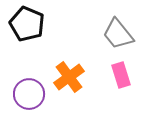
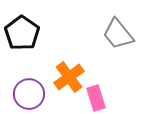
black pentagon: moved 5 px left, 9 px down; rotated 12 degrees clockwise
pink rectangle: moved 25 px left, 23 px down
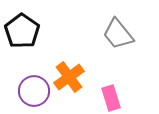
black pentagon: moved 2 px up
purple circle: moved 5 px right, 3 px up
pink rectangle: moved 15 px right
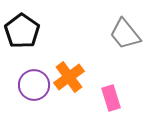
gray trapezoid: moved 7 px right
purple circle: moved 6 px up
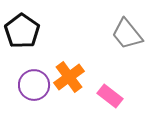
gray trapezoid: moved 2 px right
pink rectangle: moved 1 px left, 2 px up; rotated 35 degrees counterclockwise
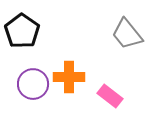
orange cross: rotated 36 degrees clockwise
purple circle: moved 1 px left, 1 px up
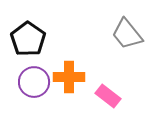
black pentagon: moved 6 px right, 8 px down
purple circle: moved 1 px right, 2 px up
pink rectangle: moved 2 px left
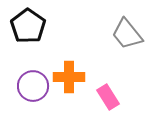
black pentagon: moved 13 px up
purple circle: moved 1 px left, 4 px down
pink rectangle: moved 1 px down; rotated 20 degrees clockwise
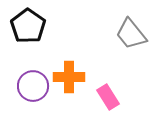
gray trapezoid: moved 4 px right
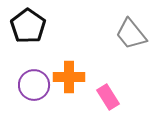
purple circle: moved 1 px right, 1 px up
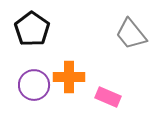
black pentagon: moved 4 px right, 3 px down
pink rectangle: rotated 35 degrees counterclockwise
